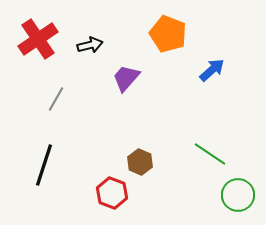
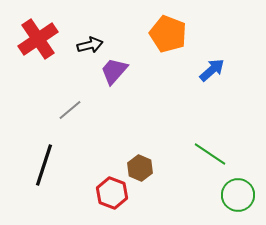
purple trapezoid: moved 12 px left, 7 px up
gray line: moved 14 px right, 11 px down; rotated 20 degrees clockwise
brown hexagon: moved 6 px down
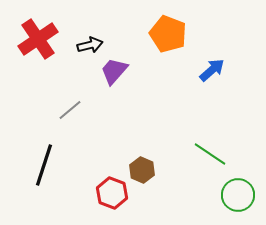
brown hexagon: moved 2 px right, 2 px down
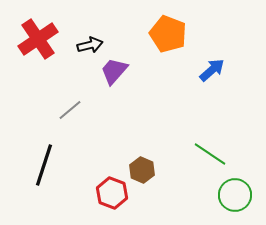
green circle: moved 3 px left
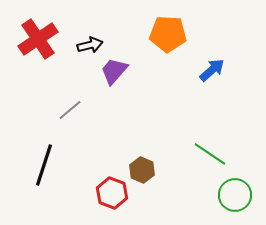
orange pentagon: rotated 18 degrees counterclockwise
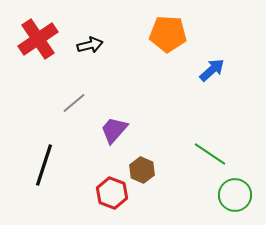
purple trapezoid: moved 59 px down
gray line: moved 4 px right, 7 px up
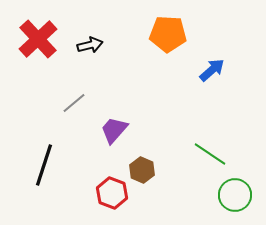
red cross: rotated 9 degrees counterclockwise
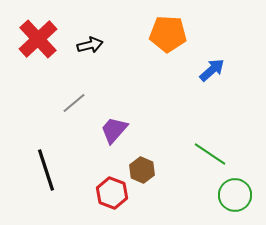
black line: moved 2 px right, 5 px down; rotated 36 degrees counterclockwise
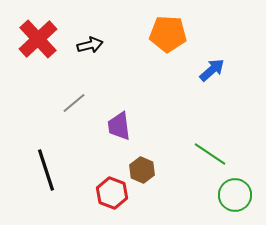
purple trapezoid: moved 5 px right, 4 px up; rotated 48 degrees counterclockwise
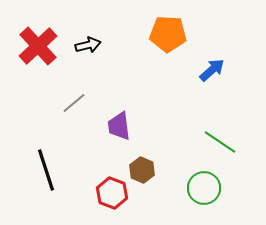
red cross: moved 7 px down
black arrow: moved 2 px left
green line: moved 10 px right, 12 px up
green circle: moved 31 px left, 7 px up
